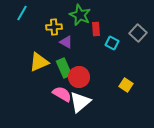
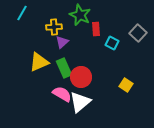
purple triangle: moved 4 px left; rotated 48 degrees clockwise
red circle: moved 2 px right
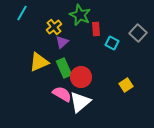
yellow cross: rotated 35 degrees counterclockwise
yellow square: rotated 24 degrees clockwise
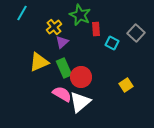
gray square: moved 2 px left
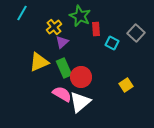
green star: moved 1 px down
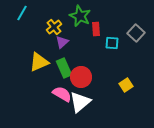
cyan square: rotated 24 degrees counterclockwise
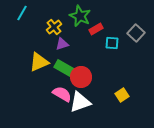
red rectangle: rotated 64 degrees clockwise
purple triangle: moved 2 px down; rotated 24 degrees clockwise
green rectangle: rotated 36 degrees counterclockwise
yellow square: moved 4 px left, 10 px down
white triangle: rotated 20 degrees clockwise
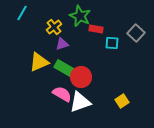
red rectangle: rotated 40 degrees clockwise
yellow square: moved 6 px down
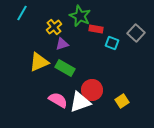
cyan square: rotated 16 degrees clockwise
green rectangle: moved 1 px right
red circle: moved 11 px right, 13 px down
pink semicircle: moved 4 px left, 6 px down
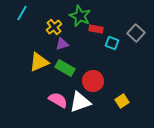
red circle: moved 1 px right, 9 px up
